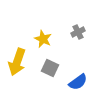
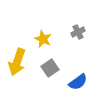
gray square: rotated 30 degrees clockwise
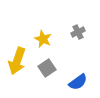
yellow arrow: moved 1 px up
gray square: moved 3 px left
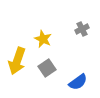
gray cross: moved 4 px right, 3 px up
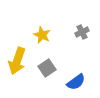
gray cross: moved 3 px down
yellow star: moved 1 px left, 4 px up
blue semicircle: moved 2 px left
